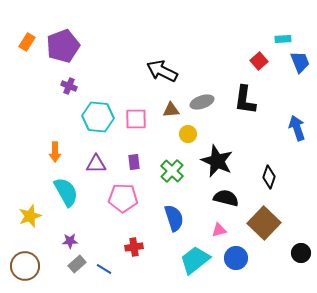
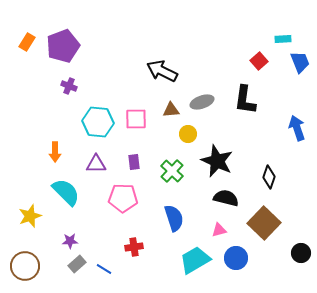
cyan hexagon: moved 5 px down
cyan semicircle: rotated 16 degrees counterclockwise
cyan trapezoid: rotated 8 degrees clockwise
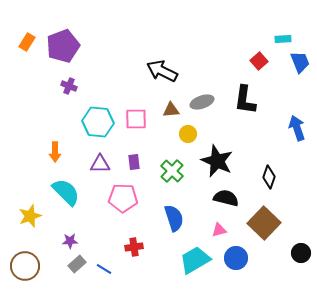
purple triangle: moved 4 px right
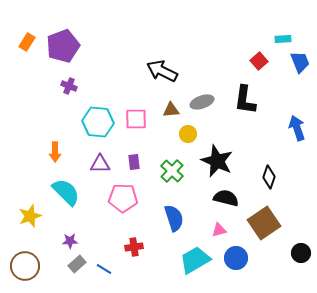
brown square: rotated 12 degrees clockwise
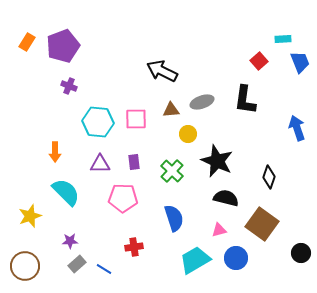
brown square: moved 2 px left, 1 px down; rotated 20 degrees counterclockwise
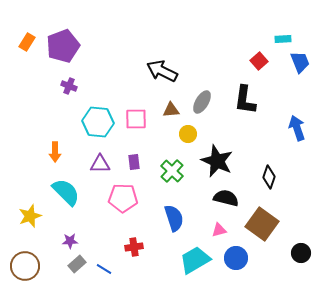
gray ellipse: rotated 40 degrees counterclockwise
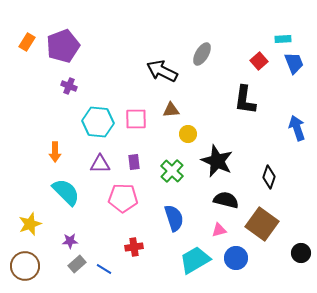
blue trapezoid: moved 6 px left, 1 px down
gray ellipse: moved 48 px up
black semicircle: moved 2 px down
yellow star: moved 8 px down
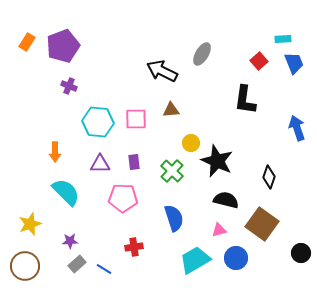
yellow circle: moved 3 px right, 9 px down
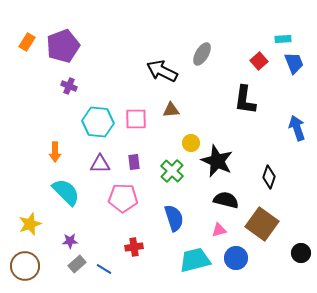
cyan trapezoid: rotated 16 degrees clockwise
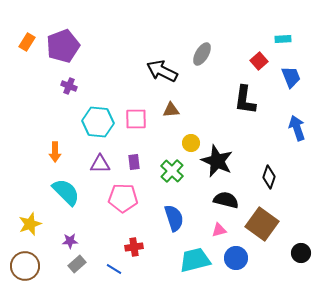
blue trapezoid: moved 3 px left, 14 px down
blue line: moved 10 px right
